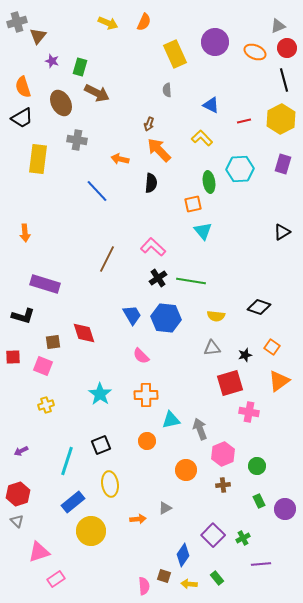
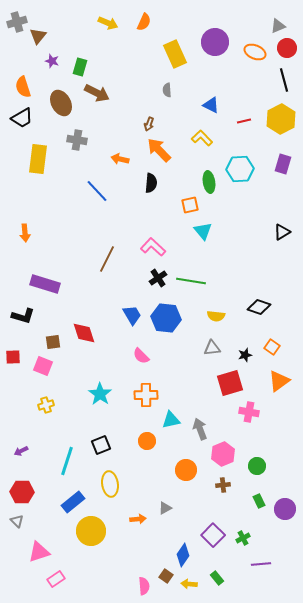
orange square at (193, 204): moved 3 px left, 1 px down
red hexagon at (18, 494): moved 4 px right, 2 px up; rotated 20 degrees clockwise
brown square at (164, 576): moved 2 px right; rotated 16 degrees clockwise
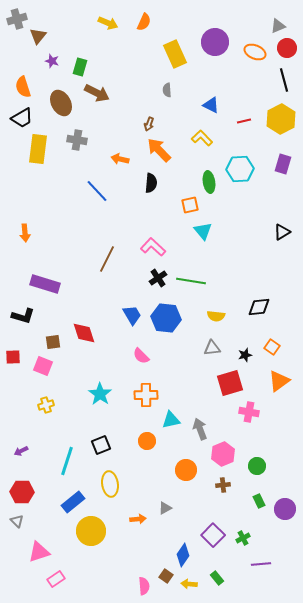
gray cross at (17, 22): moved 3 px up
yellow rectangle at (38, 159): moved 10 px up
black diamond at (259, 307): rotated 25 degrees counterclockwise
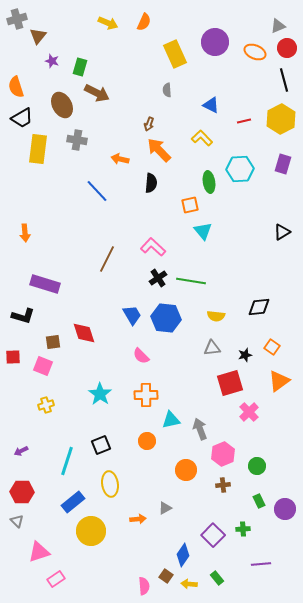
orange semicircle at (23, 87): moved 7 px left
brown ellipse at (61, 103): moved 1 px right, 2 px down
pink cross at (249, 412): rotated 36 degrees clockwise
green cross at (243, 538): moved 9 px up; rotated 24 degrees clockwise
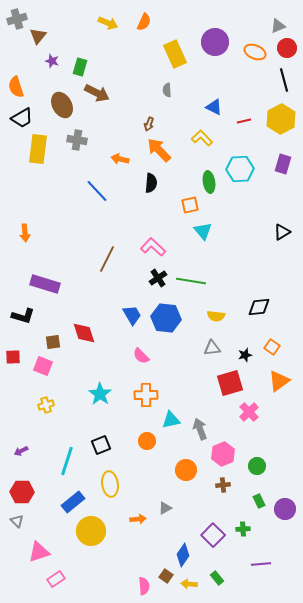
blue triangle at (211, 105): moved 3 px right, 2 px down
